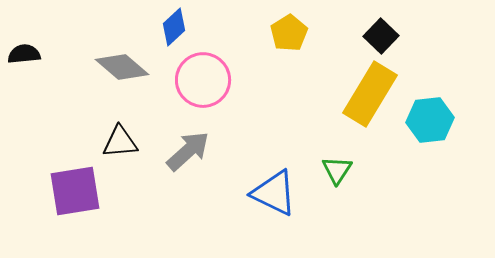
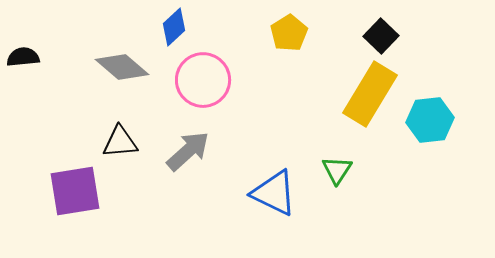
black semicircle: moved 1 px left, 3 px down
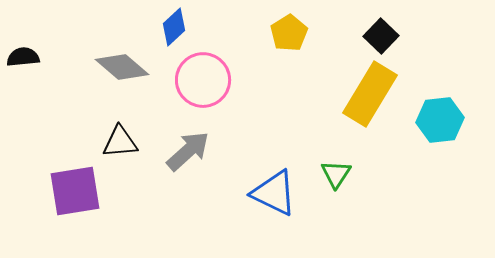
cyan hexagon: moved 10 px right
green triangle: moved 1 px left, 4 px down
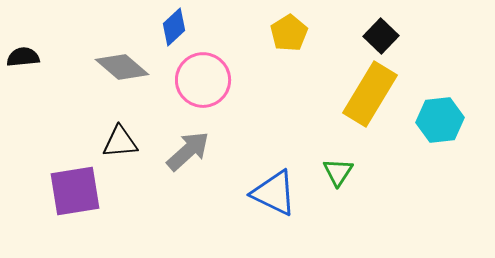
green triangle: moved 2 px right, 2 px up
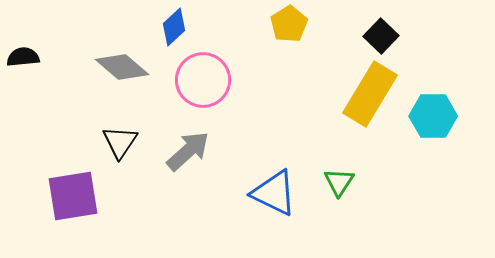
yellow pentagon: moved 9 px up
cyan hexagon: moved 7 px left, 4 px up; rotated 6 degrees clockwise
black triangle: rotated 51 degrees counterclockwise
green triangle: moved 1 px right, 10 px down
purple square: moved 2 px left, 5 px down
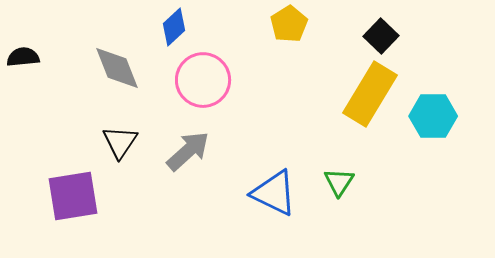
gray diamond: moved 5 px left, 1 px down; rotated 28 degrees clockwise
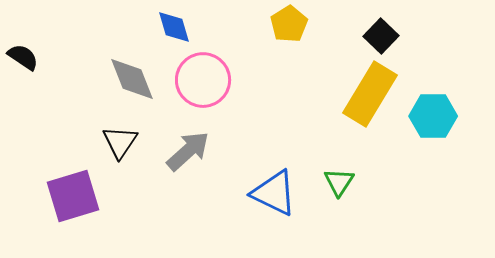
blue diamond: rotated 63 degrees counterclockwise
black semicircle: rotated 40 degrees clockwise
gray diamond: moved 15 px right, 11 px down
purple square: rotated 8 degrees counterclockwise
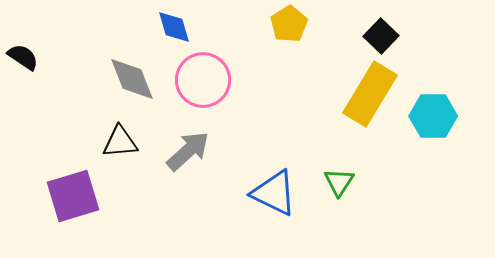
black triangle: rotated 51 degrees clockwise
